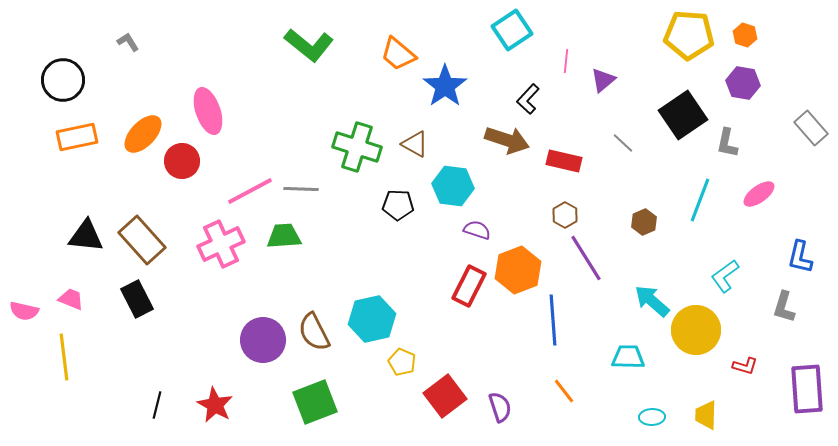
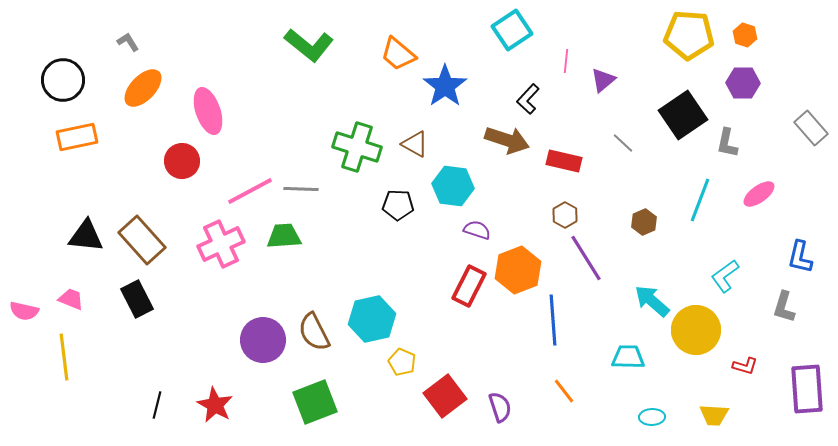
purple hexagon at (743, 83): rotated 8 degrees counterclockwise
orange ellipse at (143, 134): moved 46 px up
yellow trapezoid at (706, 415): moved 8 px right; rotated 88 degrees counterclockwise
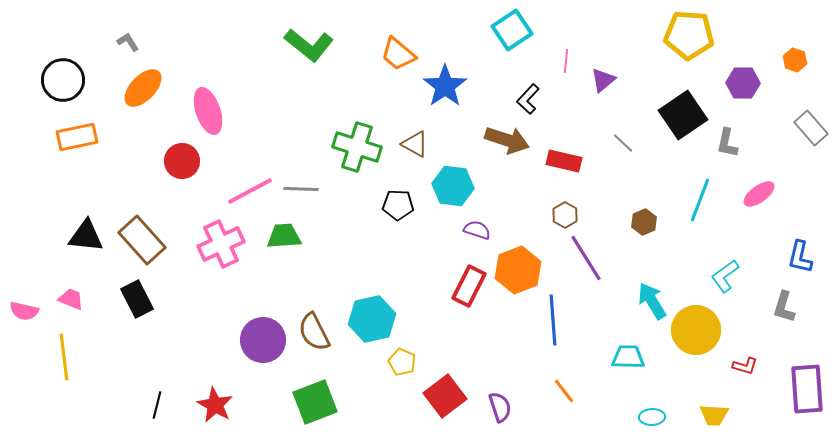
orange hexagon at (745, 35): moved 50 px right, 25 px down
cyan arrow at (652, 301): rotated 18 degrees clockwise
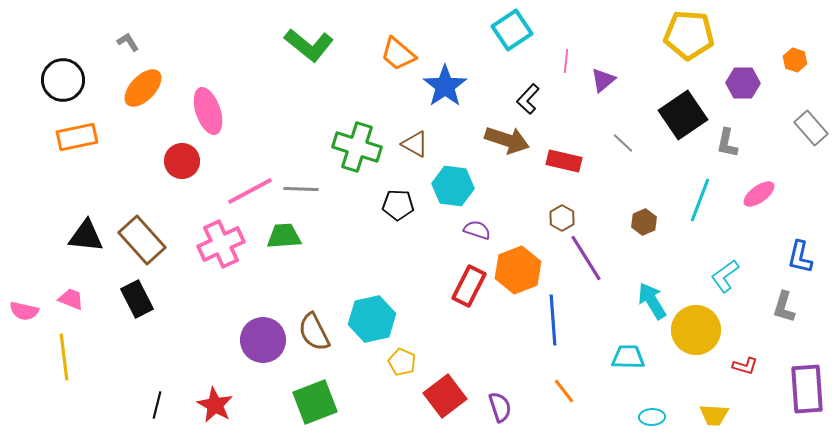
brown hexagon at (565, 215): moved 3 px left, 3 px down
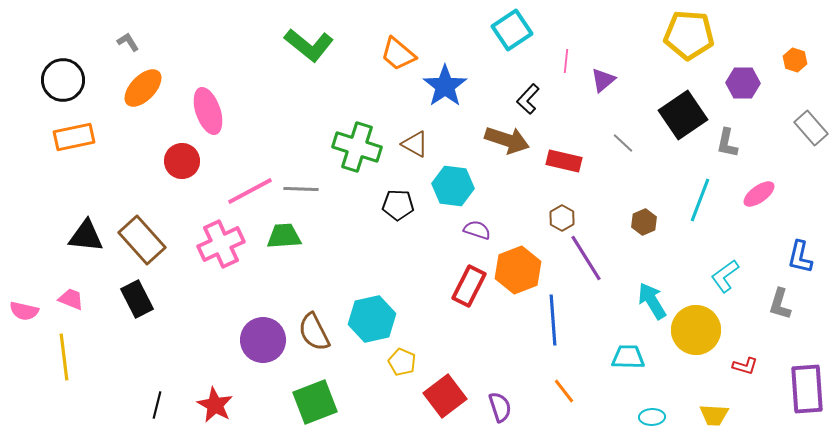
orange rectangle at (77, 137): moved 3 px left
gray L-shape at (784, 307): moved 4 px left, 3 px up
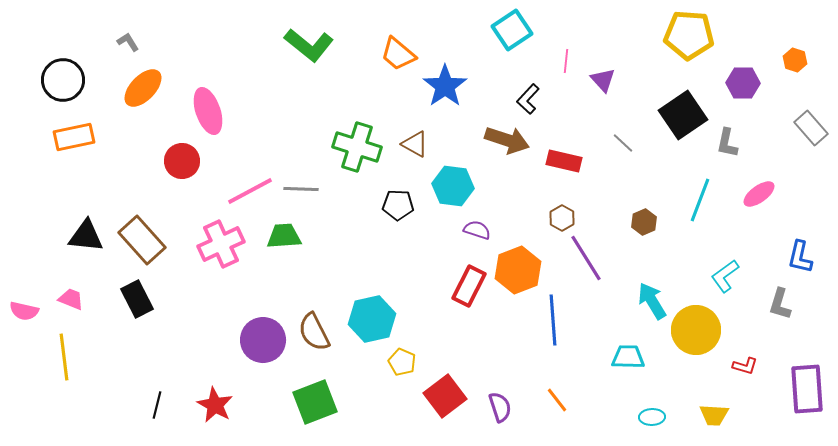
purple triangle at (603, 80): rotated 32 degrees counterclockwise
orange line at (564, 391): moved 7 px left, 9 px down
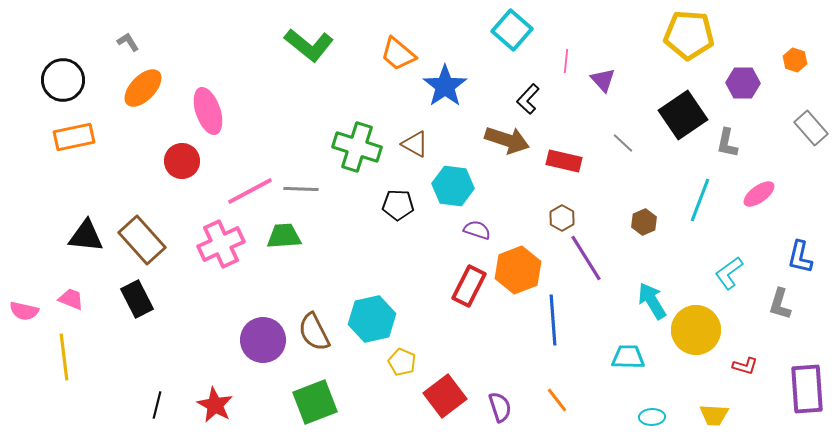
cyan square at (512, 30): rotated 15 degrees counterclockwise
cyan L-shape at (725, 276): moved 4 px right, 3 px up
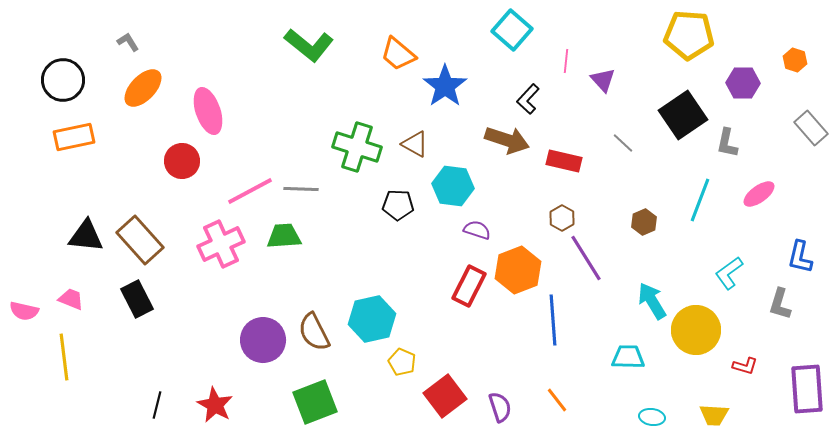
brown rectangle at (142, 240): moved 2 px left
cyan ellipse at (652, 417): rotated 10 degrees clockwise
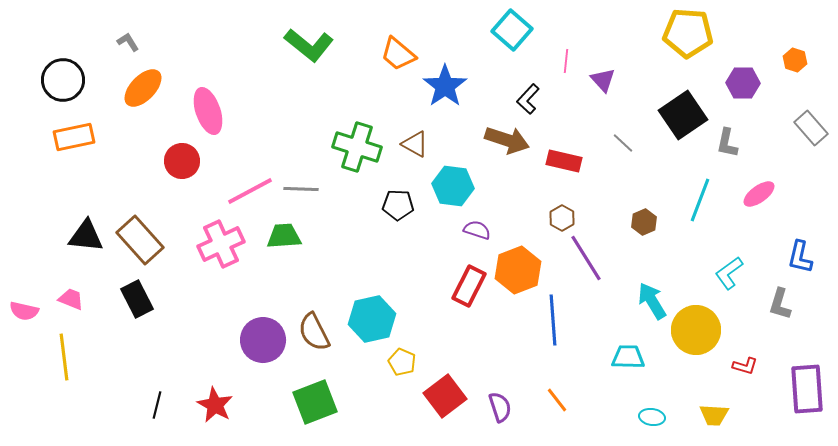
yellow pentagon at (689, 35): moved 1 px left, 2 px up
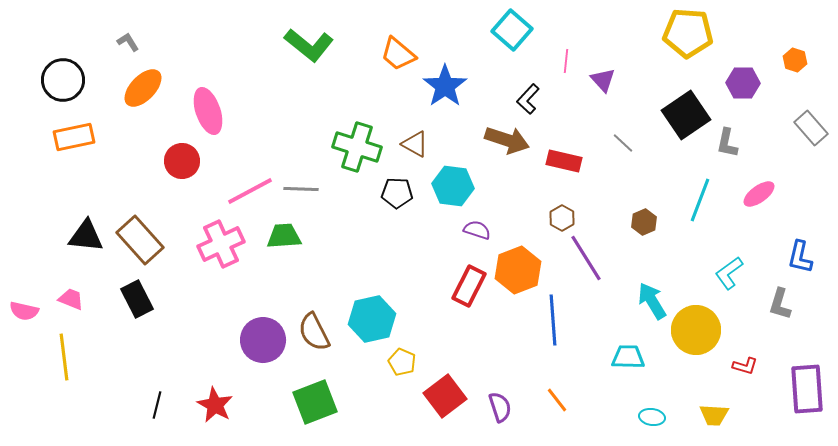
black square at (683, 115): moved 3 px right
black pentagon at (398, 205): moved 1 px left, 12 px up
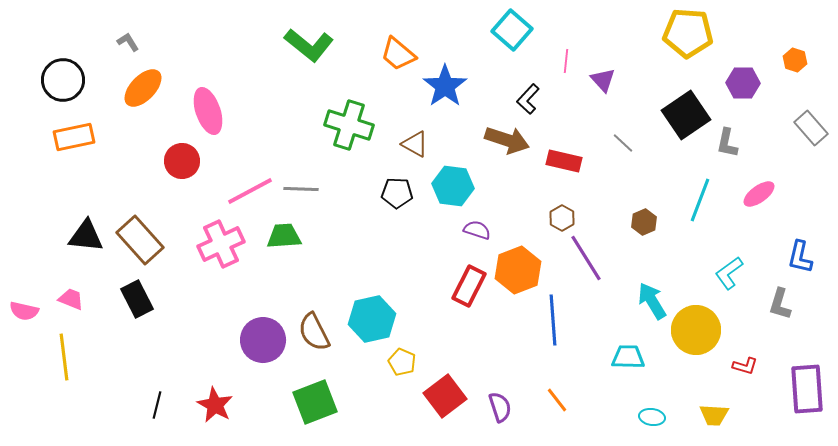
green cross at (357, 147): moved 8 px left, 22 px up
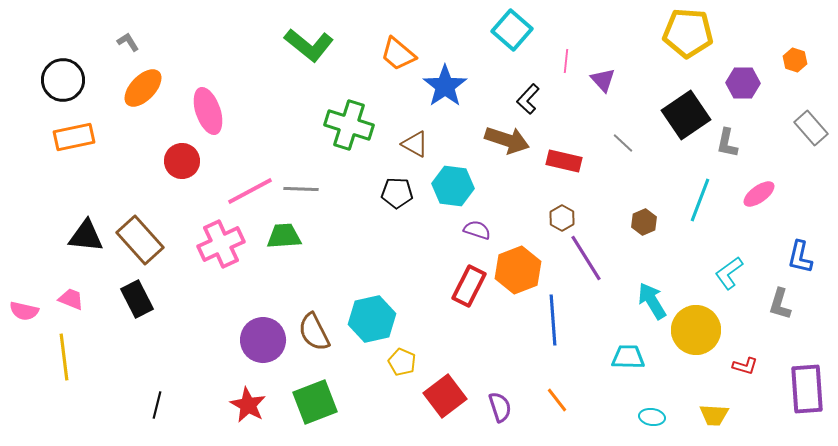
red star at (215, 405): moved 33 px right
